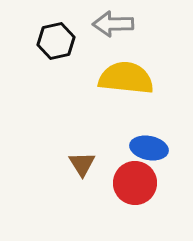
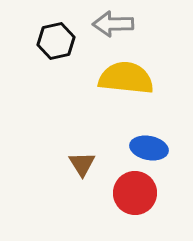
red circle: moved 10 px down
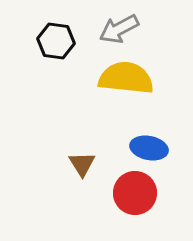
gray arrow: moved 6 px right, 5 px down; rotated 27 degrees counterclockwise
black hexagon: rotated 21 degrees clockwise
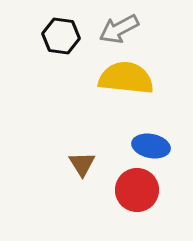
black hexagon: moved 5 px right, 5 px up
blue ellipse: moved 2 px right, 2 px up
red circle: moved 2 px right, 3 px up
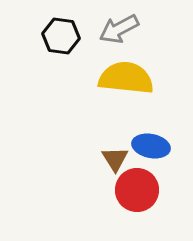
brown triangle: moved 33 px right, 5 px up
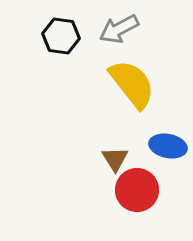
yellow semicircle: moved 6 px right, 6 px down; rotated 46 degrees clockwise
blue ellipse: moved 17 px right
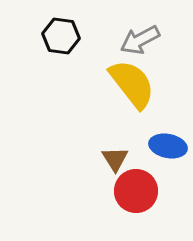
gray arrow: moved 21 px right, 11 px down
red circle: moved 1 px left, 1 px down
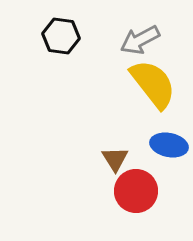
yellow semicircle: moved 21 px right
blue ellipse: moved 1 px right, 1 px up
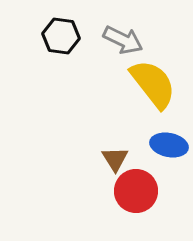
gray arrow: moved 17 px left; rotated 126 degrees counterclockwise
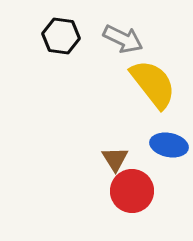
gray arrow: moved 1 px up
red circle: moved 4 px left
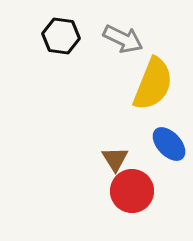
yellow semicircle: rotated 60 degrees clockwise
blue ellipse: moved 1 px up; rotated 36 degrees clockwise
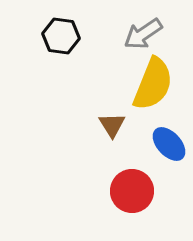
gray arrow: moved 20 px right, 5 px up; rotated 120 degrees clockwise
brown triangle: moved 3 px left, 34 px up
